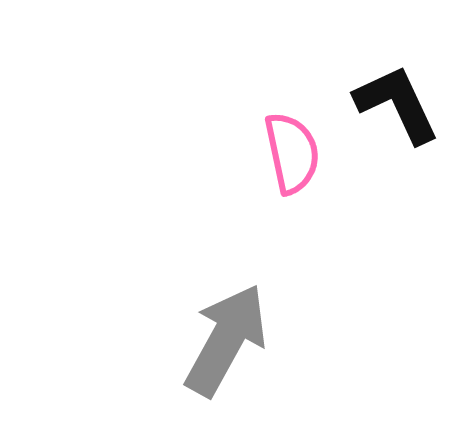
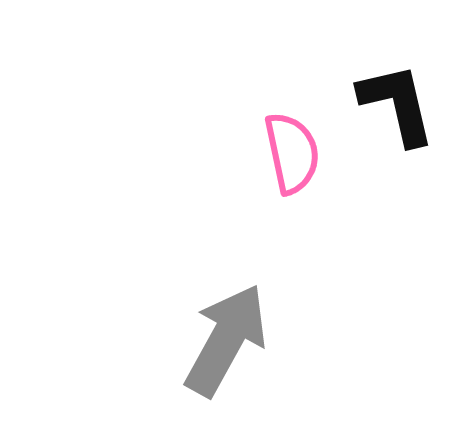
black L-shape: rotated 12 degrees clockwise
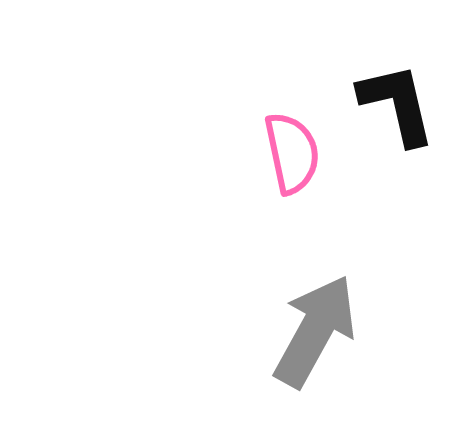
gray arrow: moved 89 px right, 9 px up
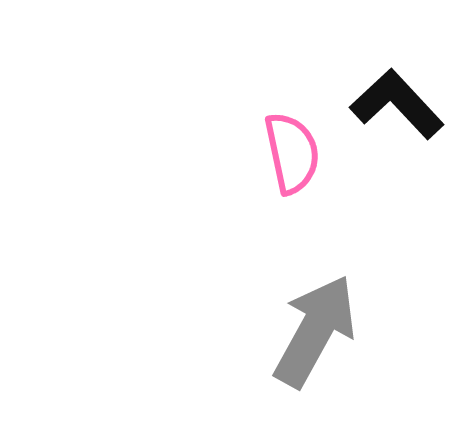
black L-shape: rotated 30 degrees counterclockwise
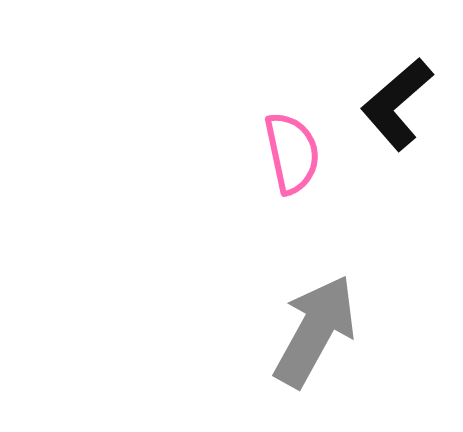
black L-shape: rotated 88 degrees counterclockwise
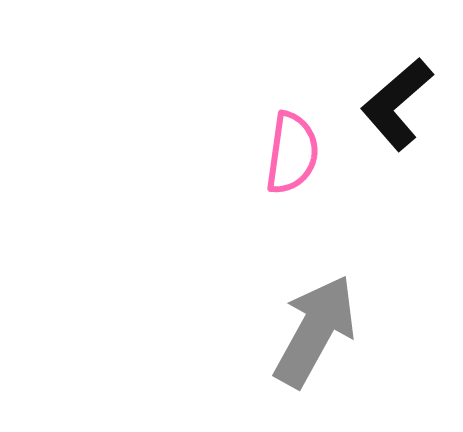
pink semicircle: rotated 20 degrees clockwise
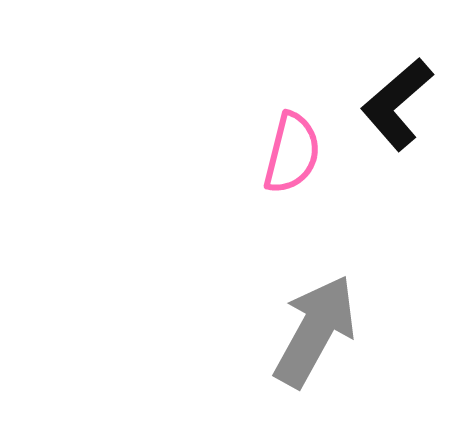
pink semicircle: rotated 6 degrees clockwise
